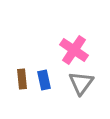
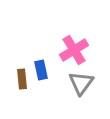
pink cross: rotated 24 degrees clockwise
blue rectangle: moved 3 px left, 10 px up
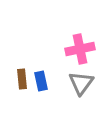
pink cross: moved 6 px right, 1 px up; rotated 20 degrees clockwise
blue rectangle: moved 11 px down
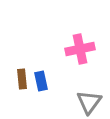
gray triangle: moved 8 px right, 19 px down
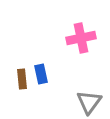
pink cross: moved 1 px right, 11 px up
blue rectangle: moved 7 px up
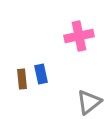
pink cross: moved 2 px left, 2 px up
gray triangle: rotated 16 degrees clockwise
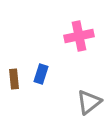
blue rectangle: rotated 30 degrees clockwise
brown rectangle: moved 8 px left
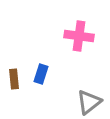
pink cross: rotated 20 degrees clockwise
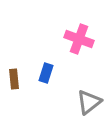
pink cross: moved 3 px down; rotated 12 degrees clockwise
blue rectangle: moved 5 px right, 1 px up
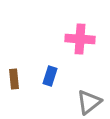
pink cross: moved 1 px right; rotated 16 degrees counterclockwise
blue rectangle: moved 4 px right, 3 px down
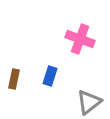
pink cross: rotated 16 degrees clockwise
brown rectangle: rotated 18 degrees clockwise
